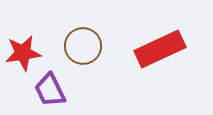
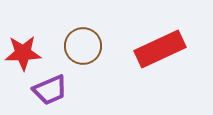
red star: rotated 6 degrees clockwise
purple trapezoid: rotated 87 degrees counterclockwise
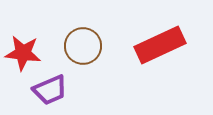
red rectangle: moved 4 px up
red star: rotated 9 degrees clockwise
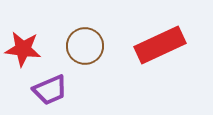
brown circle: moved 2 px right
red star: moved 4 px up
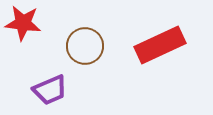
red star: moved 26 px up
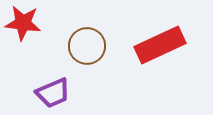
brown circle: moved 2 px right
purple trapezoid: moved 3 px right, 3 px down
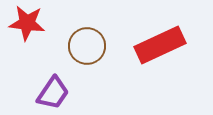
red star: moved 4 px right
purple trapezoid: rotated 33 degrees counterclockwise
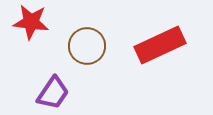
red star: moved 4 px right, 1 px up
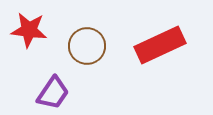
red star: moved 2 px left, 8 px down
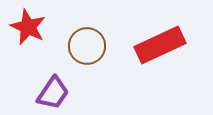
red star: moved 1 px left, 3 px up; rotated 18 degrees clockwise
